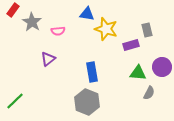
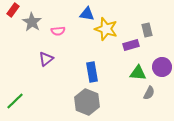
purple triangle: moved 2 px left
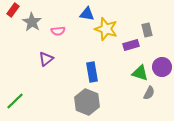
green triangle: moved 2 px right; rotated 12 degrees clockwise
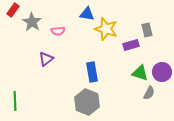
purple circle: moved 5 px down
green line: rotated 48 degrees counterclockwise
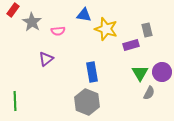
blue triangle: moved 3 px left, 1 px down
green triangle: rotated 42 degrees clockwise
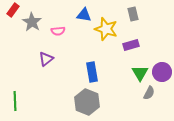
gray rectangle: moved 14 px left, 16 px up
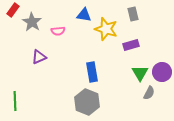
purple triangle: moved 7 px left, 2 px up; rotated 14 degrees clockwise
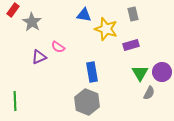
pink semicircle: moved 16 px down; rotated 40 degrees clockwise
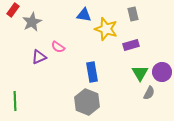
gray star: rotated 12 degrees clockwise
